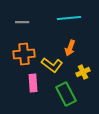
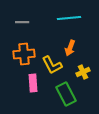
yellow L-shape: rotated 25 degrees clockwise
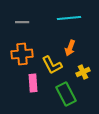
orange cross: moved 2 px left
